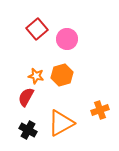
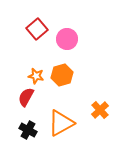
orange cross: rotated 24 degrees counterclockwise
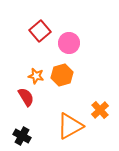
red square: moved 3 px right, 2 px down
pink circle: moved 2 px right, 4 px down
red semicircle: rotated 120 degrees clockwise
orange triangle: moved 9 px right, 3 px down
black cross: moved 6 px left, 6 px down
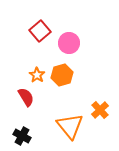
orange star: moved 1 px right, 1 px up; rotated 21 degrees clockwise
orange triangle: rotated 40 degrees counterclockwise
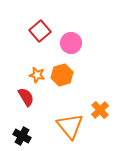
pink circle: moved 2 px right
orange star: rotated 21 degrees counterclockwise
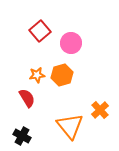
orange star: rotated 21 degrees counterclockwise
red semicircle: moved 1 px right, 1 px down
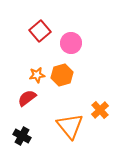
red semicircle: rotated 96 degrees counterclockwise
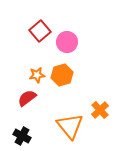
pink circle: moved 4 px left, 1 px up
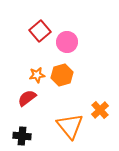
black cross: rotated 24 degrees counterclockwise
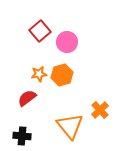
orange star: moved 2 px right, 1 px up
